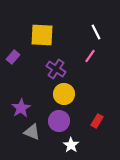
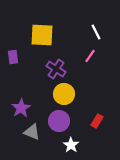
purple rectangle: rotated 48 degrees counterclockwise
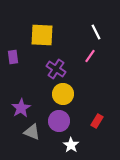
yellow circle: moved 1 px left
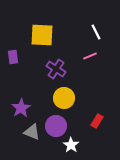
pink line: rotated 32 degrees clockwise
yellow circle: moved 1 px right, 4 px down
purple circle: moved 3 px left, 5 px down
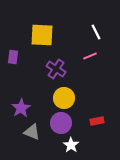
purple rectangle: rotated 16 degrees clockwise
red rectangle: rotated 48 degrees clockwise
purple circle: moved 5 px right, 3 px up
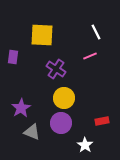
red rectangle: moved 5 px right
white star: moved 14 px right
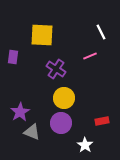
white line: moved 5 px right
purple star: moved 1 px left, 4 px down
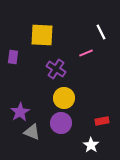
pink line: moved 4 px left, 3 px up
white star: moved 6 px right
